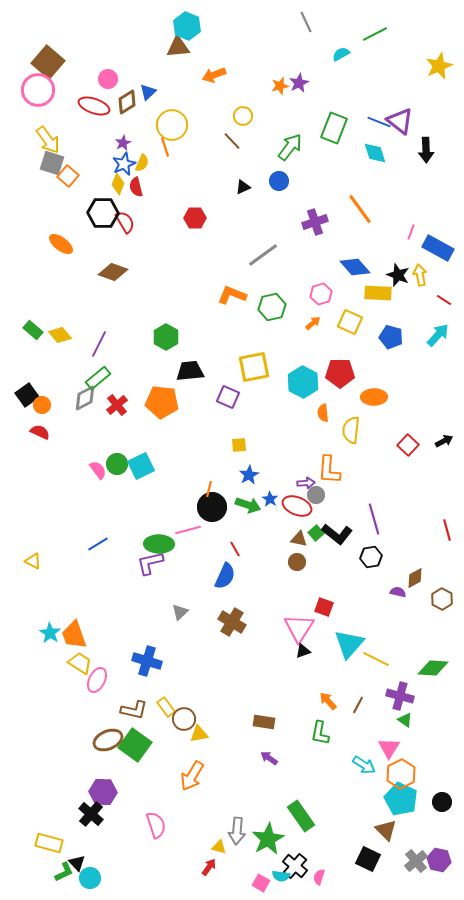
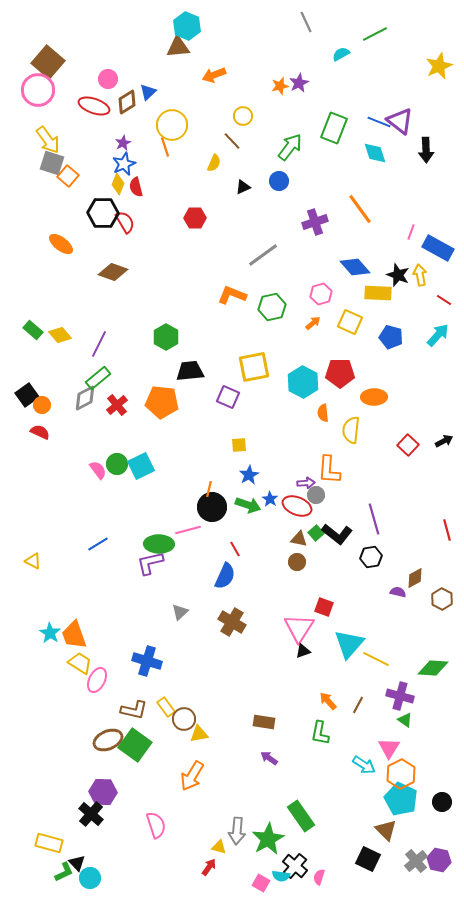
yellow semicircle at (142, 163): moved 72 px right
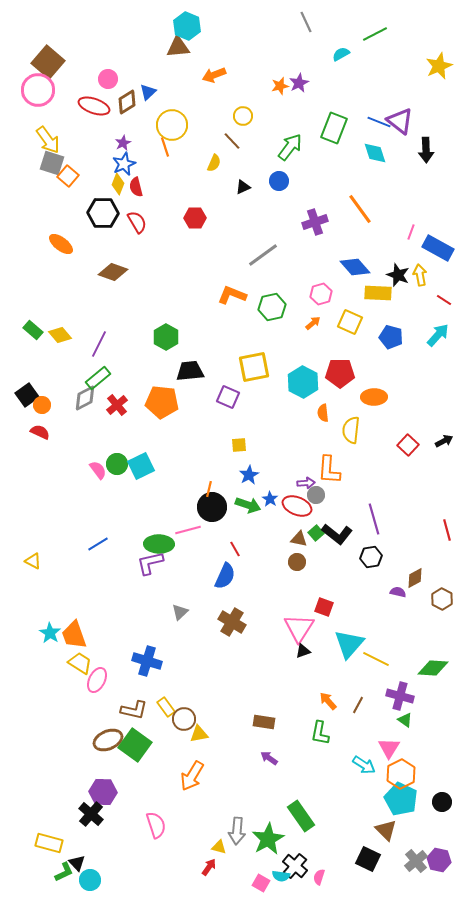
red semicircle at (125, 222): moved 12 px right
cyan circle at (90, 878): moved 2 px down
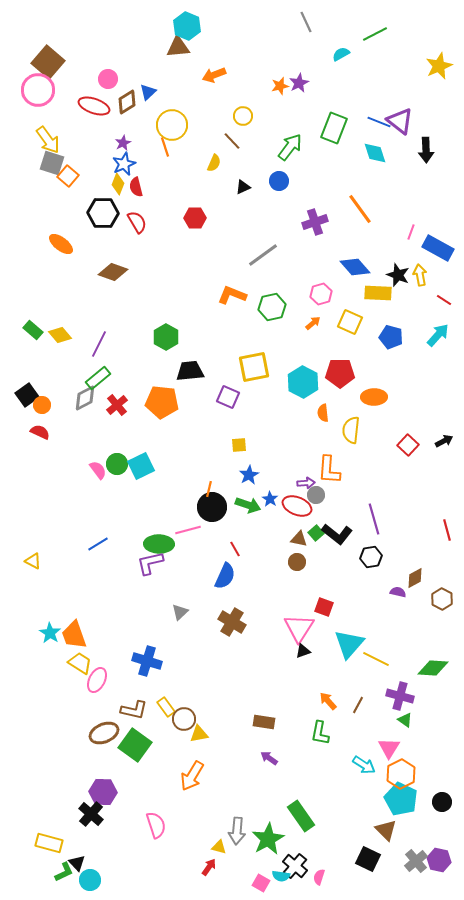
brown ellipse at (108, 740): moved 4 px left, 7 px up
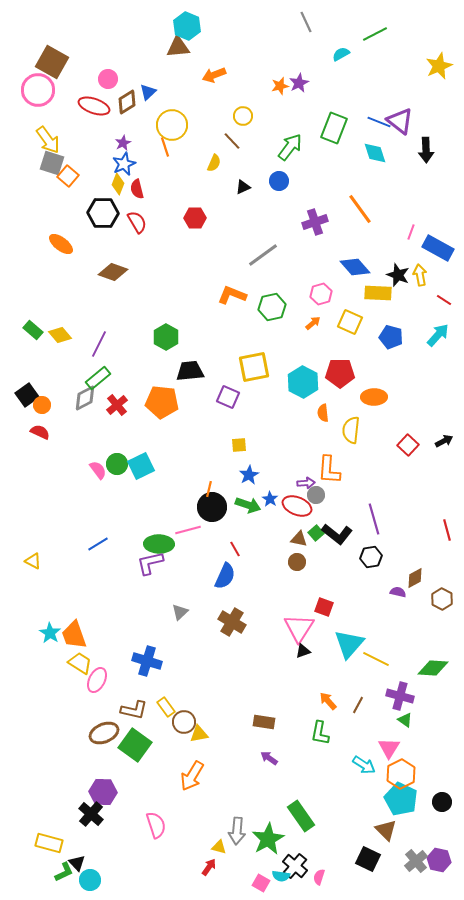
brown square at (48, 62): moved 4 px right; rotated 12 degrees counterclockwise
red semicircle at (136, 187): moved 1 px right, 2 px down
brown circle at (184, 719): moved 3 px down
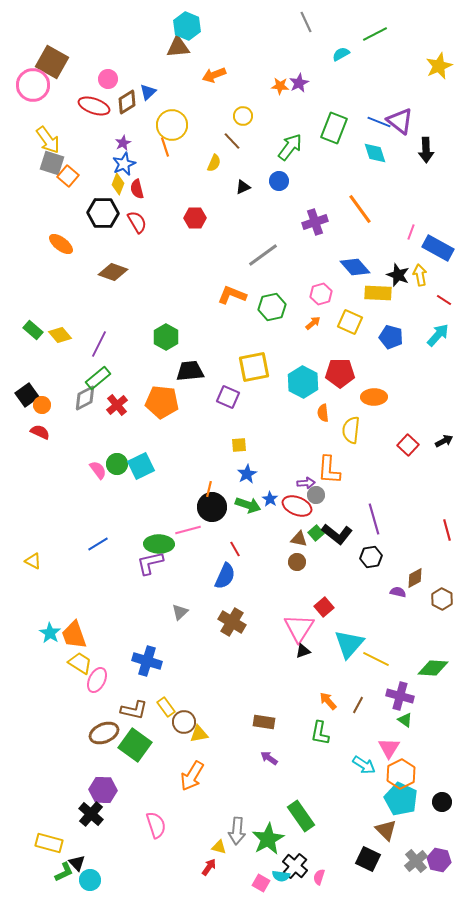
orange star at (280, 86): rotated 18 degrees clockwise
pink circle at (38, 90): moved 5 px left, 5 px up
blue star at (249, 475): moved 2 px left, 1 px up
red square at (324, 607): rotated 30 degrees clockwise
purple hexagon at (103, 792): moved 2 px up
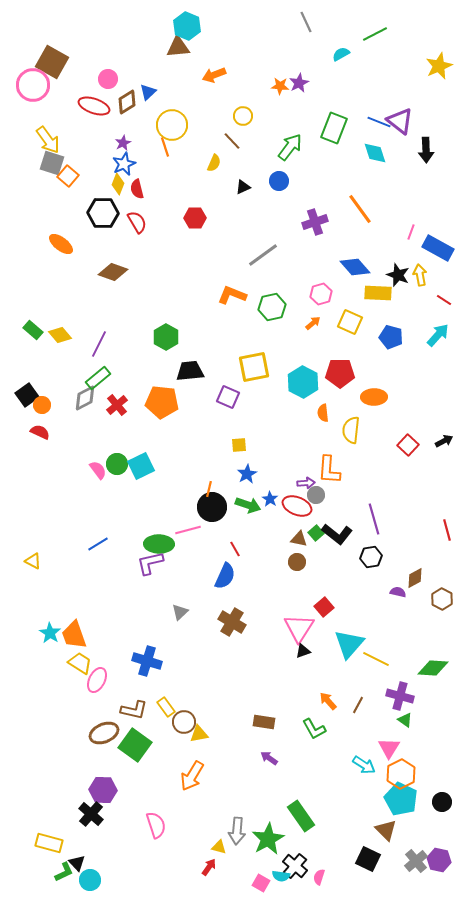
green L-shape at (320, 733): moved 6 px left, 4 px up; rotated 40 degrees counterclockwise
